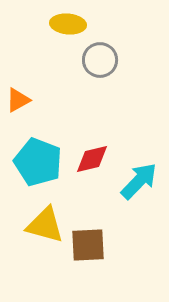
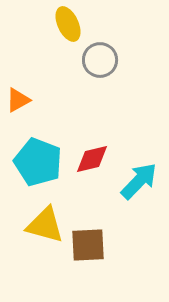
yellow ellipse: rotated 60 degrees clockwise
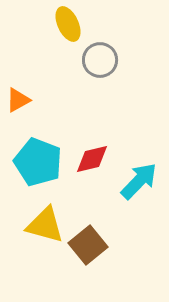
brown square: rotated 36 degrees counterclockwise
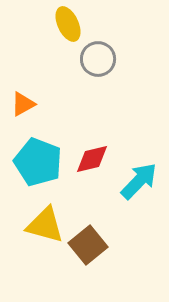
gray circle: moved 2 px left, 1 px up
orange triangle: moved 5 px right, 4 px down
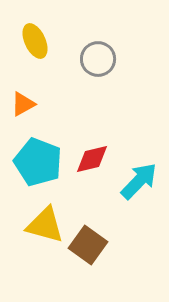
yellow ellipse: moved 33 px left, 17 px down
brown square: rotated 15 degrees counterclockwise
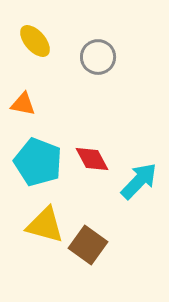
yellow ellipse: rotated 16 degrees counterclockwise
gray circle: moved 2 px up
orange triangle: rotated 40 degrees clockwise
red diamond: rotated 75 degrees clockwise
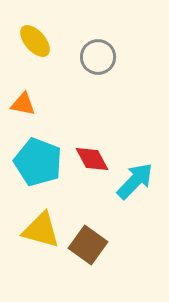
cyan arrow: moved 4 px left
yellow triangle: moved 4 px left, 5 px down
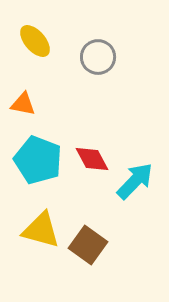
cyan pentagon: moved 2 px up
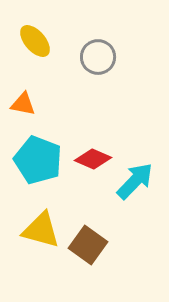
red diamond: moved 1 px right; rotated 39 degrees counterclockwise
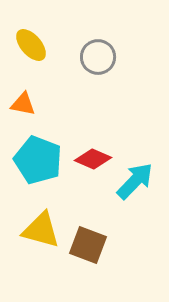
yellow ellipse: moved 4 px left, 4 px down
brown square: rotated 15 degrees counterclockwise
